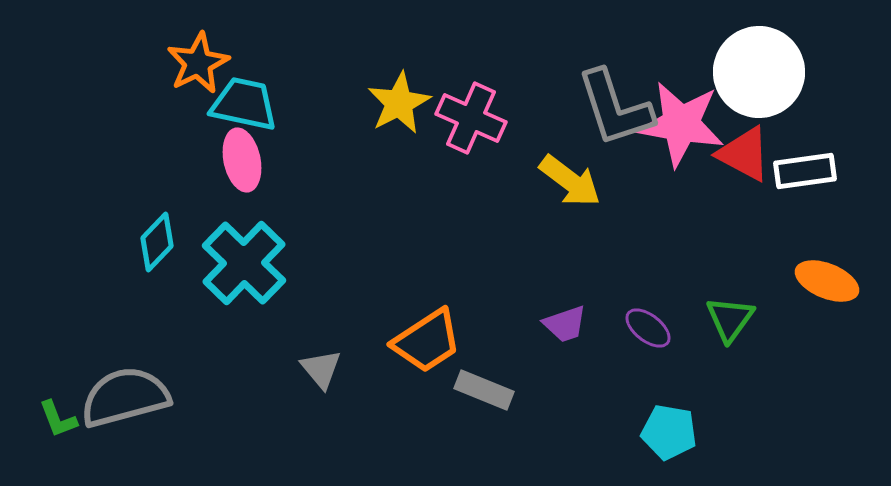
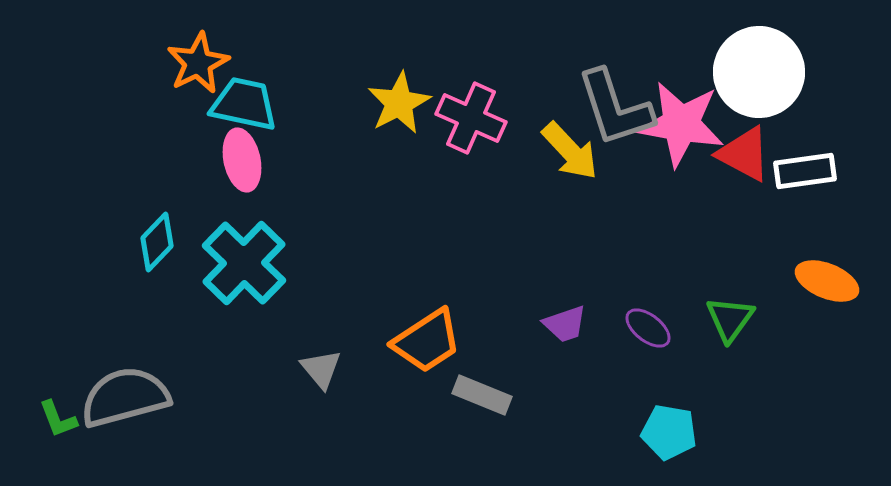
yellow arrow: moved 30 px up; rotated 10 degrees clockwise
gray rectangle: moved 2 px left, 5 px down
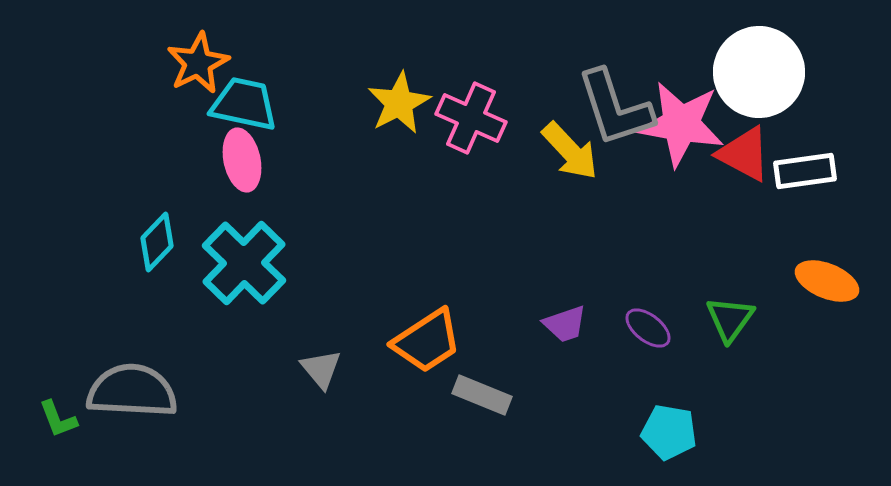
gray semicircle: moved 7 px right, 6 px up; rotated 18 degrees clockwise
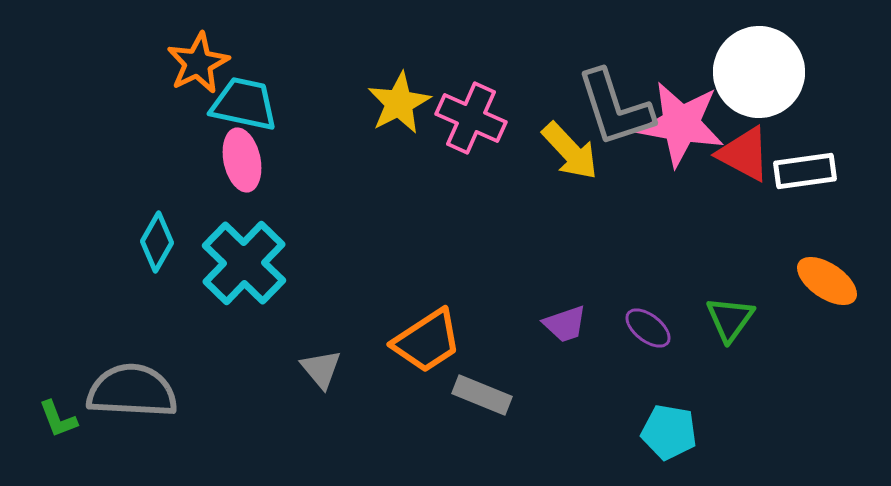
cyan diamond: rotated 14 degrees counterclockwise
orange ellipse: rotated 12 degrees clockwise
